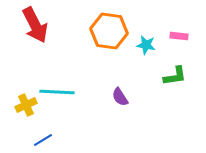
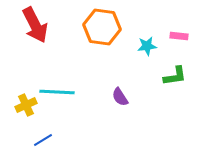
orange hexagon: moved 7 px left, 4 px up
cyan star: moved 1 px right, 1 px down; rotated 18 degrees counterclockwise
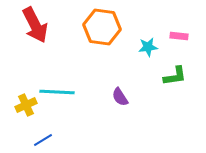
cyan star: moved 1 px right, 1 px down
